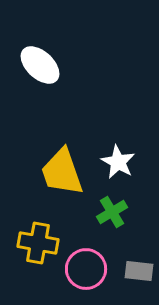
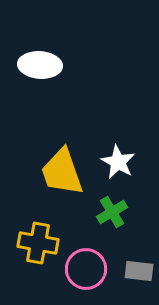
white ellipse: rotated 39 degrees counterclockwise
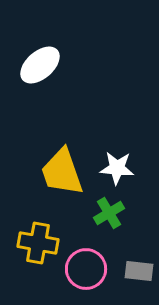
white ellipse: rotated 45 degrees counterclockwise
white star: moved 1 px left, 6 px down; rotated 24 degrees counterclockwise
green cross: moved 3 px left, 1 px down
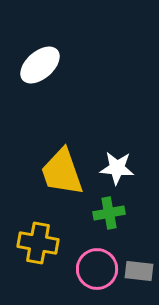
green cross: rotated 20 degrees clockwise
pink circle: moved 11 px right
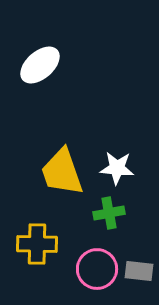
yellow cross: moved 1 px left, 1 px down; rotated 9 degrees counterclockwise
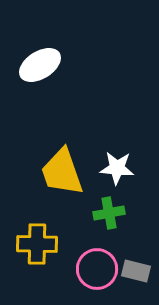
white ellipse: rotated 9 degrees clockwise
gray rectangle: moved 3 px left; rotated 8 degrees clockwise
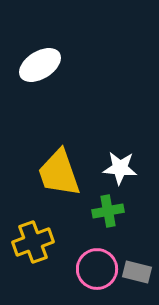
white star: moved 3 px right
yellow trapezoid: moved 3 px left, 1 px down
green cross: moved 1 px left, 2 px up
yellow cross: moved 4 px left, 2 px up; rotated 21 degrees counterclockwise
gray rectangle: moved 1 px right, 1 px down
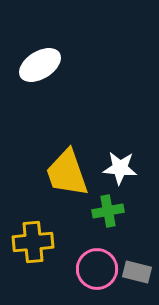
yellow trapezoid: moved 8 px right
yellow cross: rotated 15 degrees clockwise
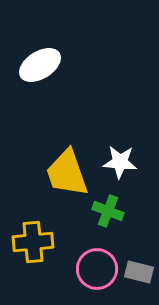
white star: moved 6 px up
green cross: rotated 32 degrees clockwise
gray rectangle: moved 2 px right
